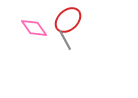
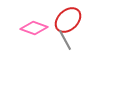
pink diamond: rotated 36 degrees counterclockwise
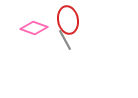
red ellipse: rotated 56 degrees counterclockwise
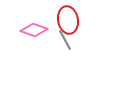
pink diamond: moved 2 px down
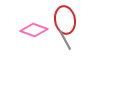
red ellipse: moved 3 px left
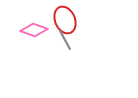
red ellipse: rotated 12 degrees counterclockwise
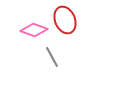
gray line: moved 13 px left, 17 px down
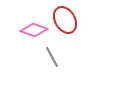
red ellipse: rotated 8 degrees counterclockwise
